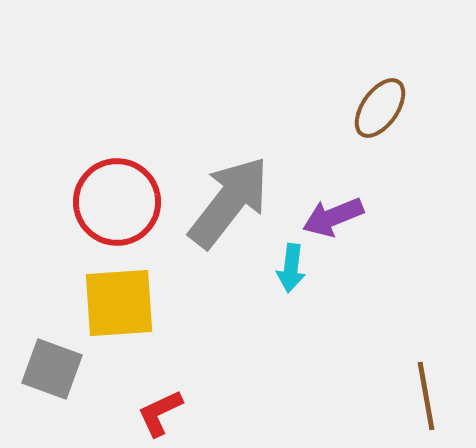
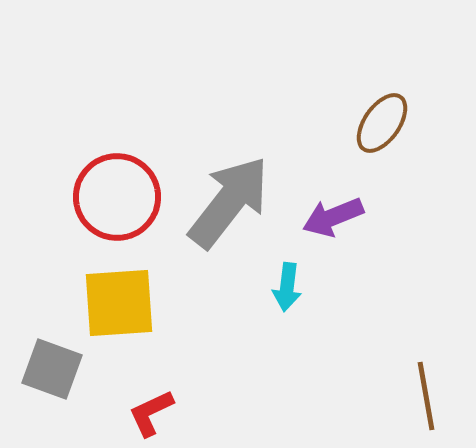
brown ellipse: moved 2 px right, 15 px down
red circle: moved 5 px up
cyan arrow: moved 4 px left, 19 px down
red L-shape: moved 9 px left
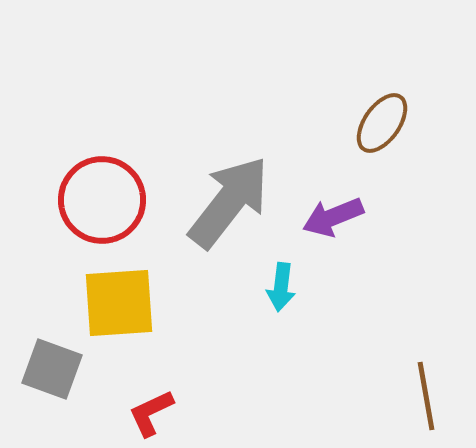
red circle: moved 15 px left, 3 px down
cyan arrow: moved 6 px left
